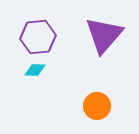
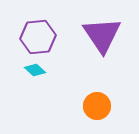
purple triangle: moved 2 px left; rotated 15 degrees counterclockwise
cyan diamond: rotated 40 degrees clockwise
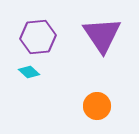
cyan diamond: moved 6 px left, 2 px down
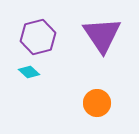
purple hexagon: rotated 8 degrees counterclockwise
orange circle: moved 3 px up
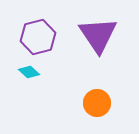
purple triangle: moved 4 px left
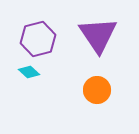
purple hexagon: moved 2 px down
orange circle: moved 13 px up
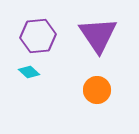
purple hexagon: moved 3 px up; rotated 8 degrees clockwise
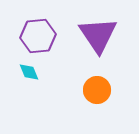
cyan diamond: rotated 25 degrees clockwise
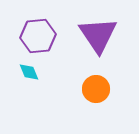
orange circle: moved 1 px left, 1 px up
